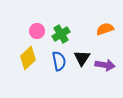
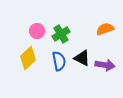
black triangle: rotated 36 degrees counterclockwise
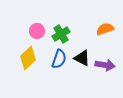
blue semicircle: moved 2 px up; rotated 30 degrees clockwise
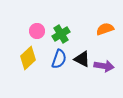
black triangle: moved 1 px down
purple arrow: moved 1 px left, 1 px down
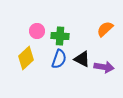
orange semicircle: rotated 24 degrees counterclockwise
green cross: moved 1 px left, 2 px down; rotated 36 degrees clockwise
yellow diamond: moved 2 px left
purple arrow: moved 1 px down
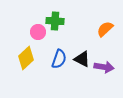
pink circle: moved 1 px right, 1 px down
green cross: moved 5 px left, 15 px up
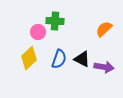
orange semicircle: moved 1 px left
yellow diamond: moved 3 px right
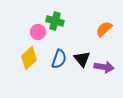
green cross: rotated 12 degrees clockwise
black triangle: rotated 24 degrees clockwise
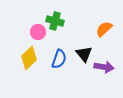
black triangle: moved 2 px right, 5 px up
